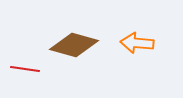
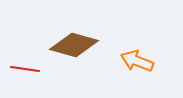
orange arrow: moved 18 px down; rotated 16 degrees clockwise
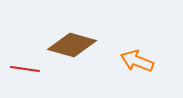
brown diamond: moved 2 px left
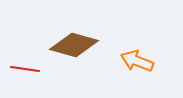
brown diamond: moved 2 px right
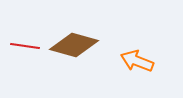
red line: moved 23 px up
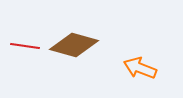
orange arrow: moved 3 px right, 7 px down
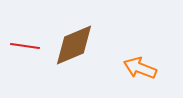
brown diamond: rotated 39 degrees counterclockwise
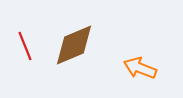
red line: rotated 60 degrees clockwise
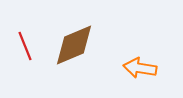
orange arrow: rotated 12 degrees counterclockwise
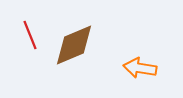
red line: moved 5 px right, 11 px up
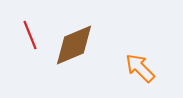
orange arrow: rotated 36 degrees clockwise
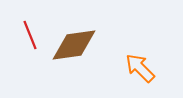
brown diamond: rotated 15 degrees clockwise
